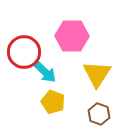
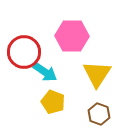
cyan arrow: rotated 10 degrees counterclockwise
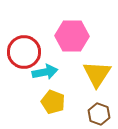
cyan arrow: rotated 45 degrees counterclockwise
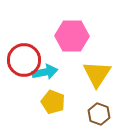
red circle: moved 8 px down
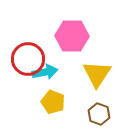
red circle: moved 4 px right, 1 px up
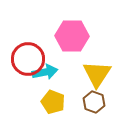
brown hexagon: moved 5 px left, 12 px up
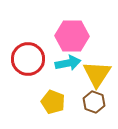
cyan arrow: moved 23 px right, 9 px up
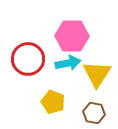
brown hexagon: moved 11 px down; rotated 10 degrees counterclockwise
